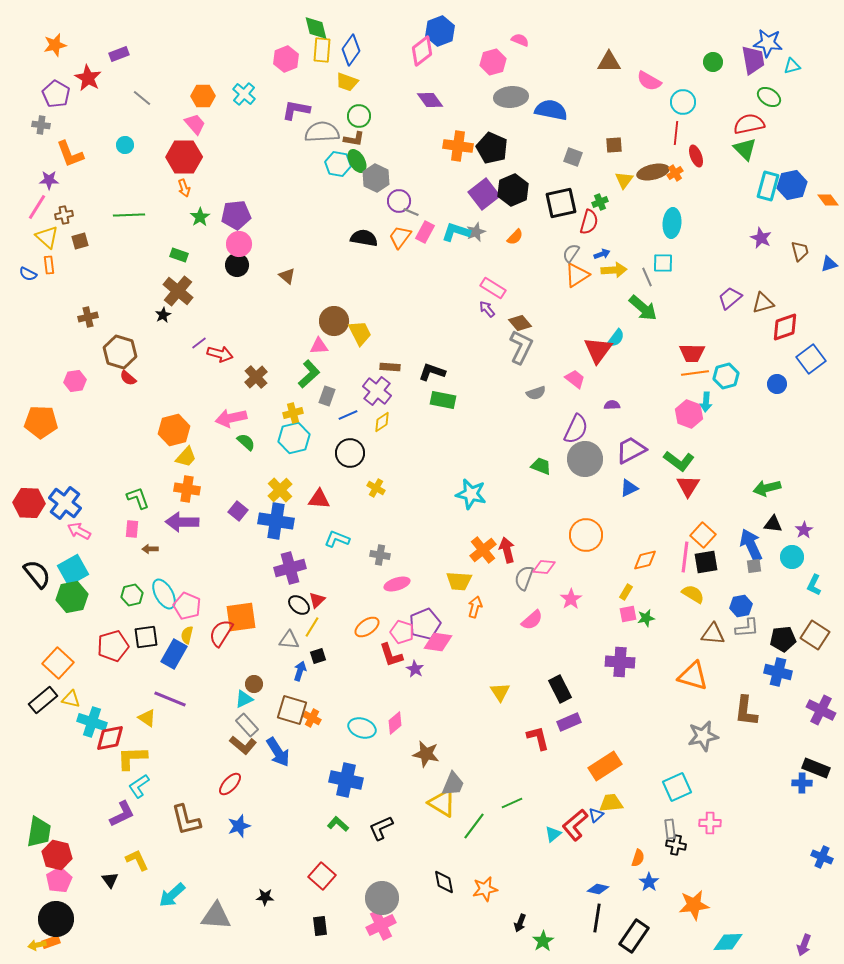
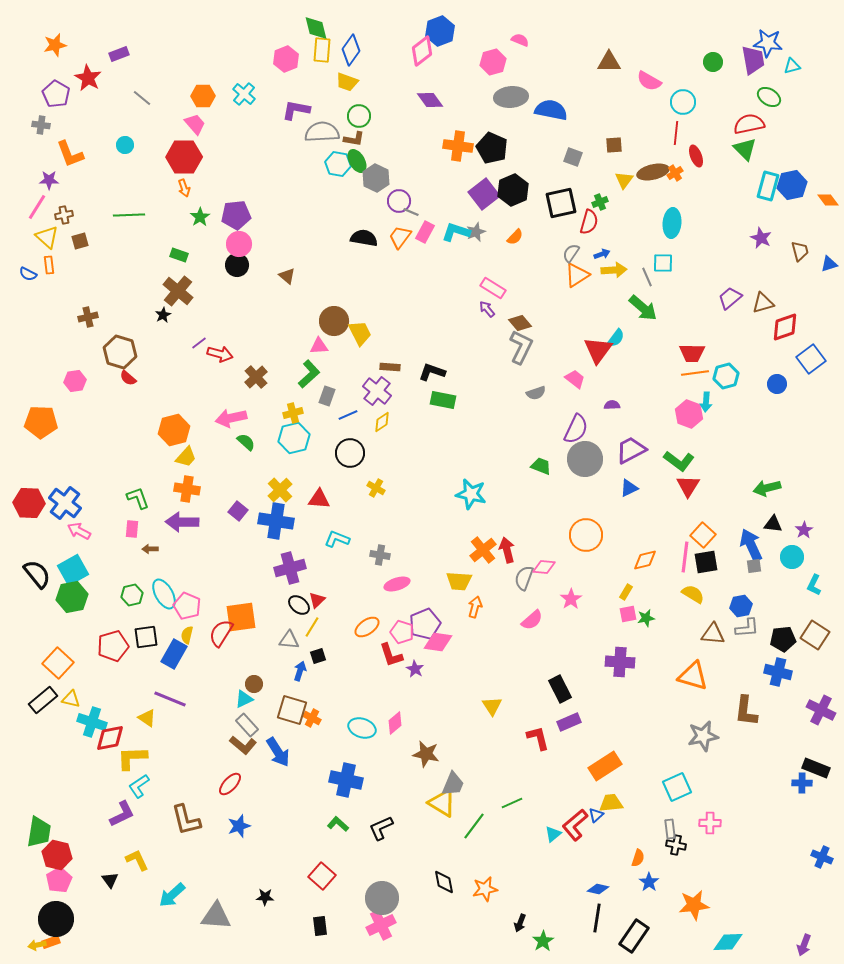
yellow triangle at (500, 692): moved 8 px left, 14 px down
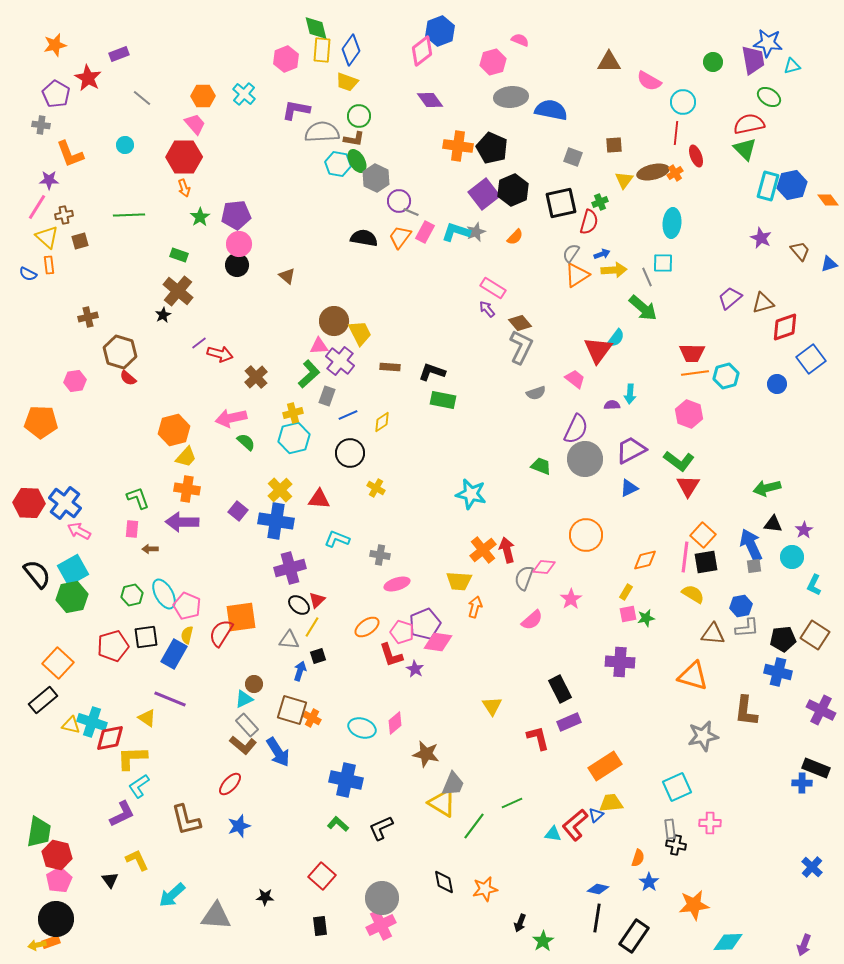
brown trapezoid at (800, 251): rotated 25 degrees counterclockwise
purple cross at (377, 391): moved 37 px left, 30 px up
cyan arrow at (706, 402): moved 76 px left, 8 px up
yellow triangle at (71, 699): moved 26 px down
cyan triangle at (553, 834): rotated 48 degrees clockwise
blue cross at (822, 857): moved 10 px left, 10 px down; rotated 20 degrees clockwise
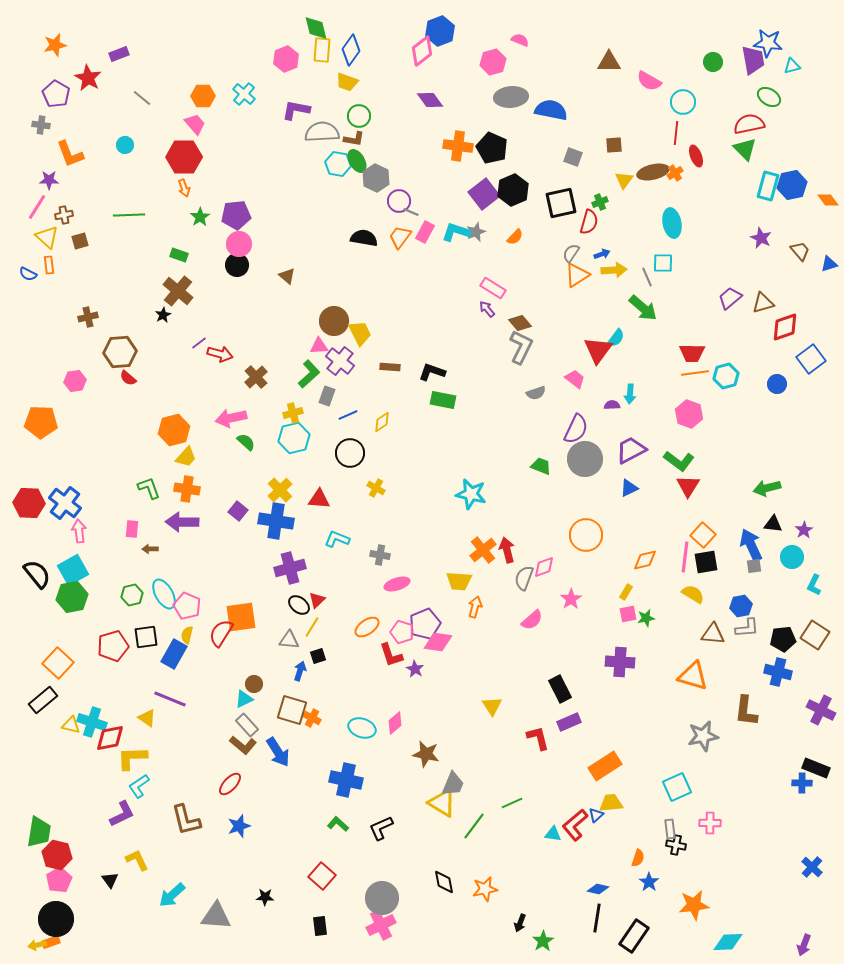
cyan ellipse at (672, 223): rotated 16 degrees counterclockwise
brown hexagon at (120, 352): rotated 20 degrees counterclockwise
green L-shape at (138, 498): moved 11 px right, 10 px up
pink arrow at (79, 531): rotated 55 degrees clockwise
pink diamond at (544, 567): rotated 25 degrees counterclockwise
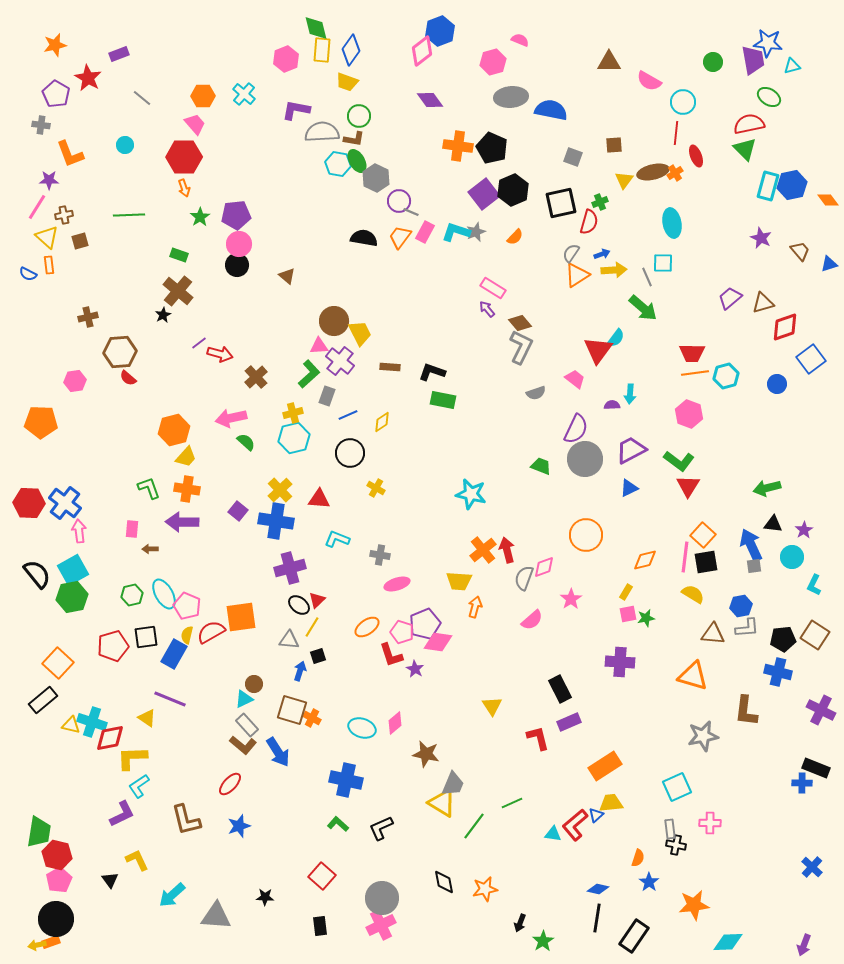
red semicircle at (221, 633): moved 10 px left, 1 px up; rotated 28 degrees clockwise
